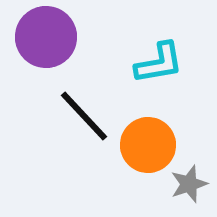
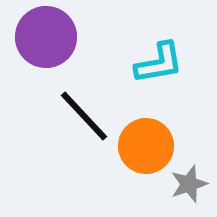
orange circle: moved 2 px left, 1 px down
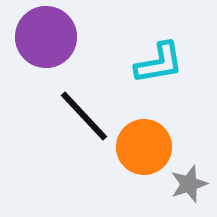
orange circle: moved 2 px left, 1 px down
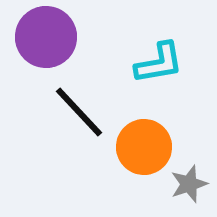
black line: moved 5 px left, 4 px up
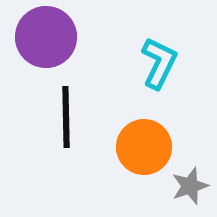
cyan L-shape: rotated 54 degrees counterclockwise
black line: moved 13 px left, 5 px down; rotated 42 degrees clockwise
gray star: moved 1 px right, 2 px down
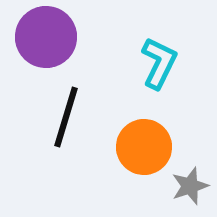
black line: rotated 18 degrees clockwise
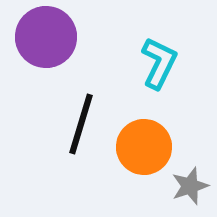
black line: moved 15 px right, 7 px down
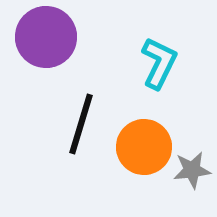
gray star: moved 2 px right, 16 px up; rotated 12 degrees clockwise
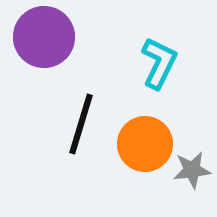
purple circle: moved 2 px left
orange circle: moved 1 px right, 3 px up
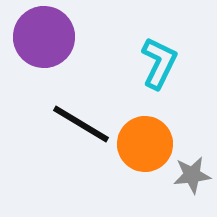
black line: rotated 76 degrees counterclockwise
gray star: moved 5 px down
